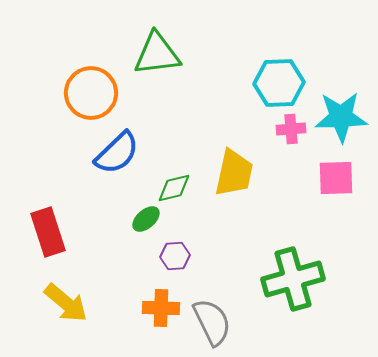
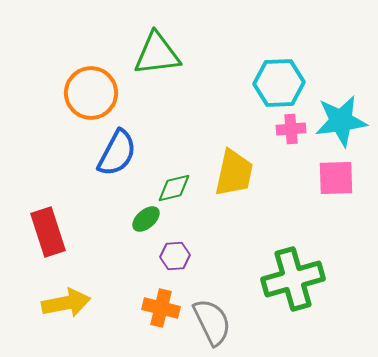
cyan star: moved 4 px down; rotated 6 degrees counterclockwise
blue semicircle: rotated 18 degrees counterclockwise
yellow arrow: rotated 51 degrees counterclockwise
orange cross: rotated 12 degrees clockwise
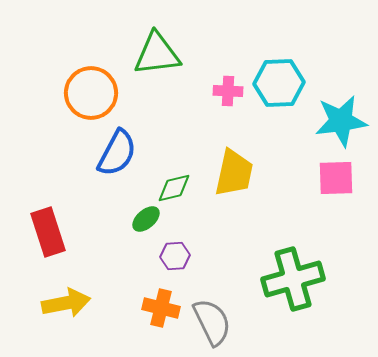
pink cross: moved 63 px left, 38 px up; rotated 8 degrees clockwise
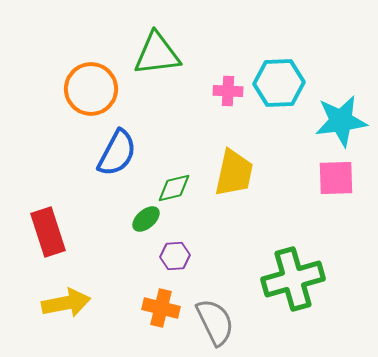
orange circle: moved 4 px up
gray semicircle: moved 3 px right
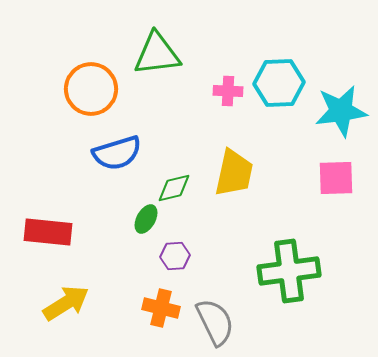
cyan star: moved 10 px up
blue semicircle: rotated 45 degrees clockwise
green ellipse: rotated 20 degrees counterclockwise
red rectangle: rotated 66 degrees counterclockwise
green cross: moved 4 px left, 8 px up; rotated 8 degrees clockwise
yellow arrow: rotated 21 degrees counterclockwise
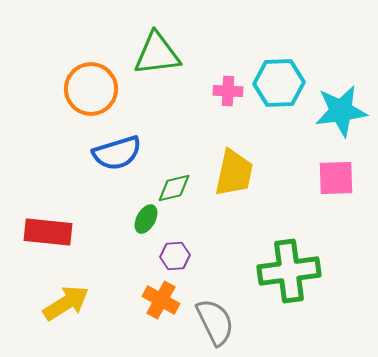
orange cross: moved 8 px up; rotated 15 degrees clockwise
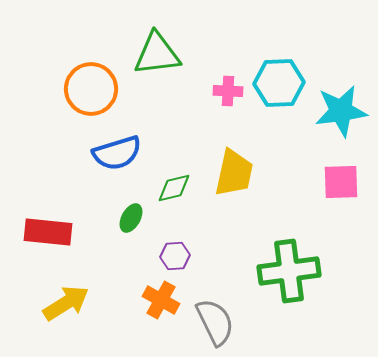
pink square: moved 5 px right, 4 px down
green ellipse: moved 15 px left, 1 px up
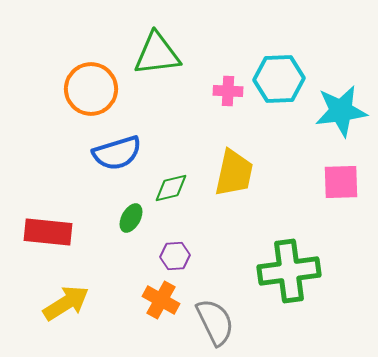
cyan hexagon: moved 4 px up
green diamond: moved 3 px left
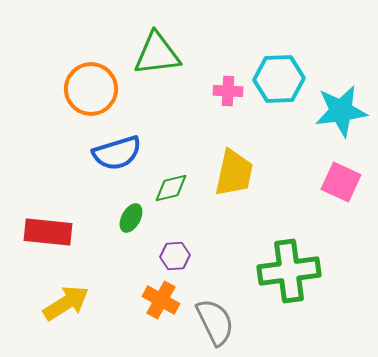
pink square: rotated 27 degrees clockwise
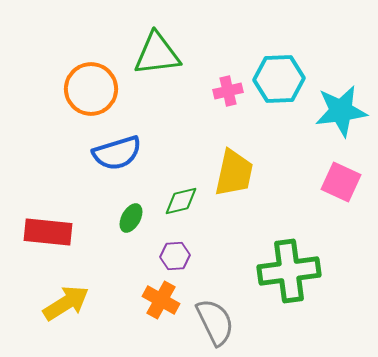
pink cross: rotated 16 degrees counterclockwise
green diamond: moved 10 px right, 13 px down
